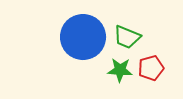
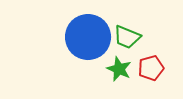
blue circle: moved 5 px right
green star: moved 1 px left, 1 px up; rotated 20 degrees clockwise
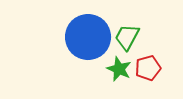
green trapezoid: rotated 96 degrees clockwise
red pentagon: moved 3 px left
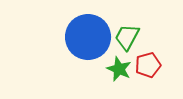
red pentagon: moved 3 px up
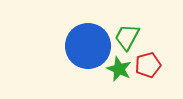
blue circle: moved 9 px down
